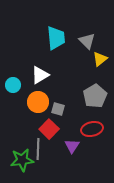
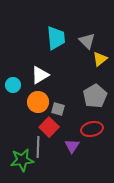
red square: moved 2 px up
gray line: moved 2 px up
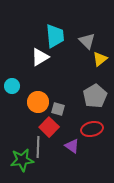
cyan trapezoid: moved 1 px left, 2 px up
white triangle: moved 18 px up
cyan circle: moved 1 px left, 1 px down
purple triangle: rotated 28 degrees counterclockwise
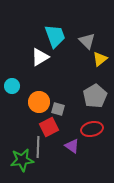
cyan trapezoid: rotated 15 degrees counterclockwise
orange circle: moved 1 px right
red square: rotated 18 degrees clockwise
